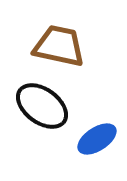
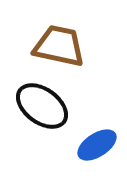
blue ellipse: moved 6 px down
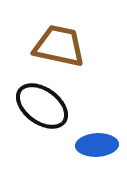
blue ellipse: rotated 30 degrees clockwise
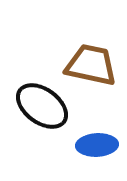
brown trapezoid: moved 32 px right, 19 px down
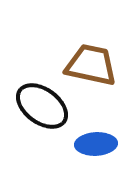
blue ellipse: moved 1 px left, 1 px up
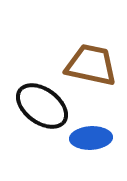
blue ellipse: moved 5 px left, 6 px up
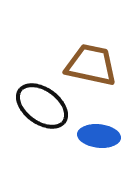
blue ellipse: moved 8 px right, 2 px up; rotated 9 degrees clockwise
